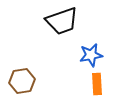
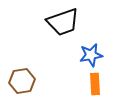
black trapezoid: moved 1 px right, 1 px down
orange rectangle: moved 2 px left
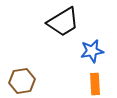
black trapezoid: rotated 12 degrees counterclockwise
blue star: moved 1 px right, 4 px up
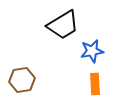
black trapezoid: moved 3 px down
brown hexagon: moved 1 px up
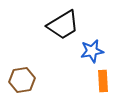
orange rectangle: moved 8 px right, 3 px up
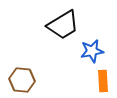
brown hexagon: rotated 15 degrees clockwise
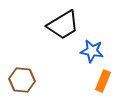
blue star: rotated 20 degrees clockwise
orange rectangle: rotated 25 degrees clockwise
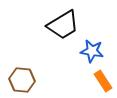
orange rectangle: rotated 55 degrees counterclockwise
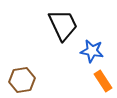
black trapezoid: rotated 84 degrees counterclockwise
brown hexagon: rotated 15 degrees counterclockwise
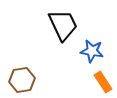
orange rectangle: moved 1 px down
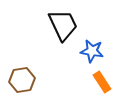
orange rectangle: moved 1 px left
